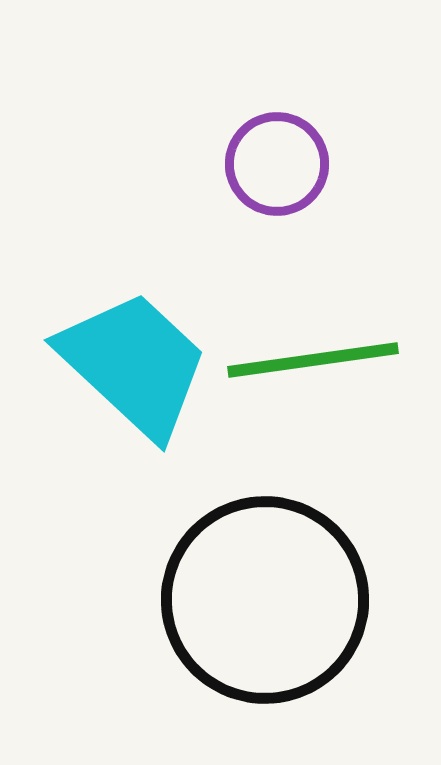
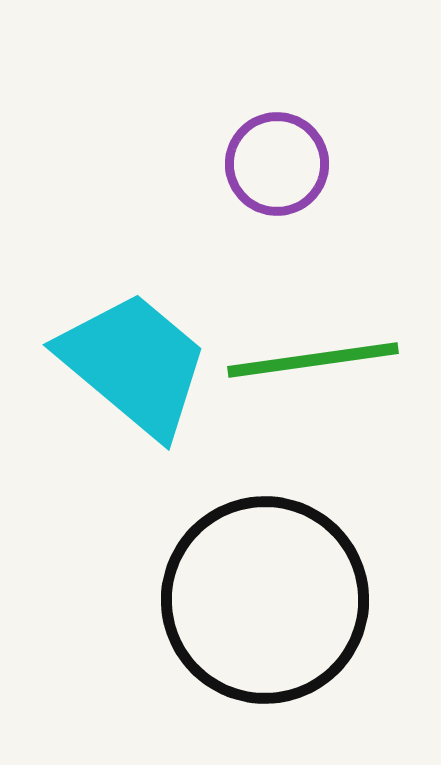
cyan trapezoid: rotated 3 degrees counterclockwise
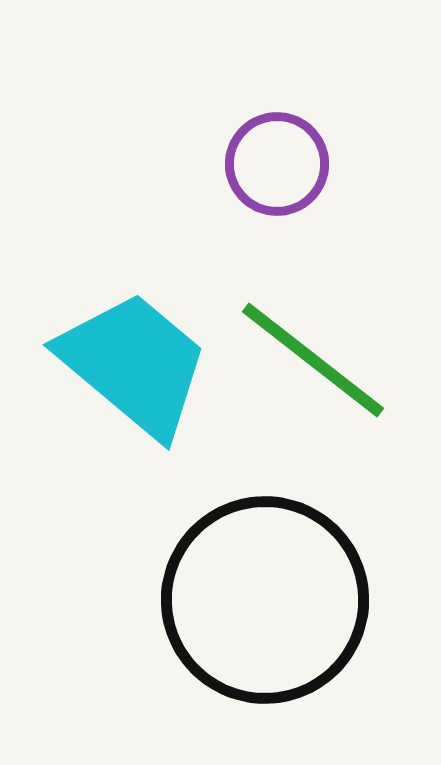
green line: rotated 46 degrees clockwise
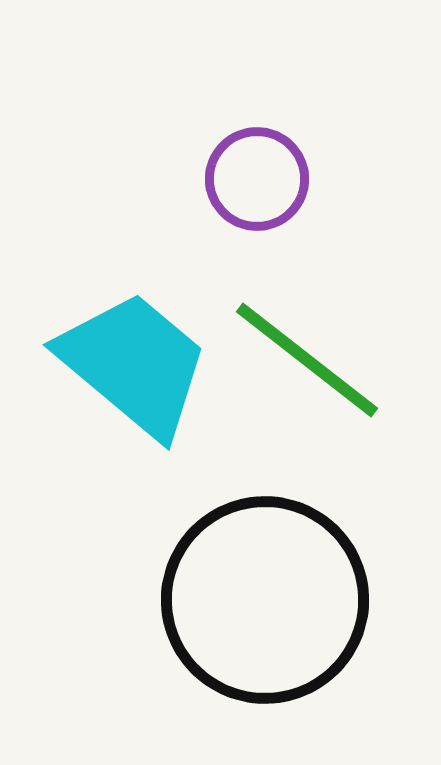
purple circle: moved 20 px left, 15 px down
green line: moved 6 px left
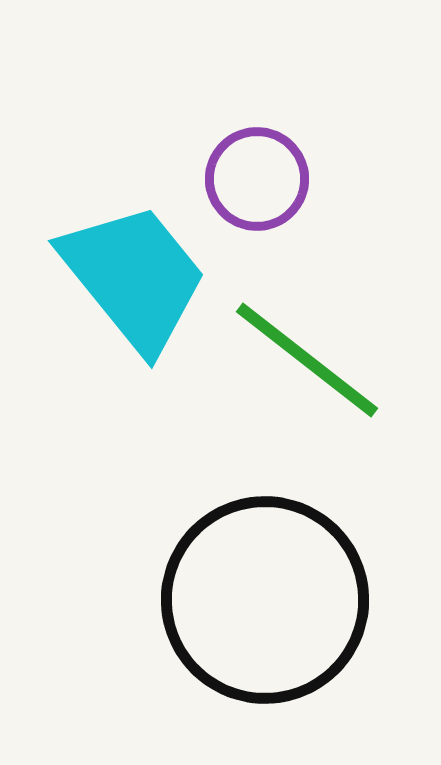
cyan trapezoid: moved 87 px up; rotated 11 degrees clockwise
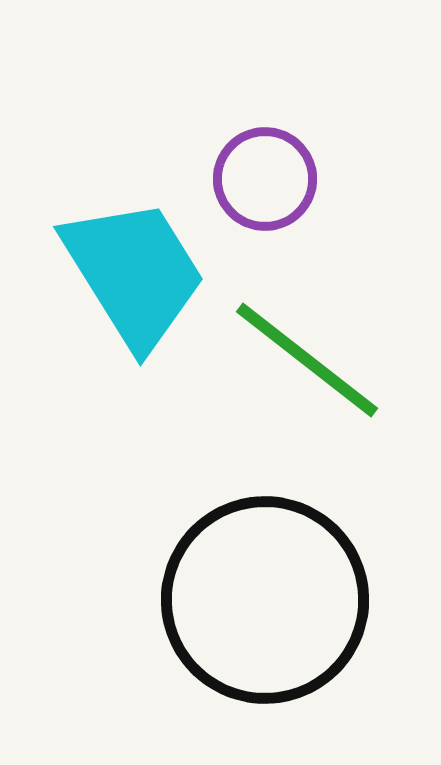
purple circle: moved 8 px right
cyan trapezoid: moved 4 px up; rotated 7 degrees clockwise
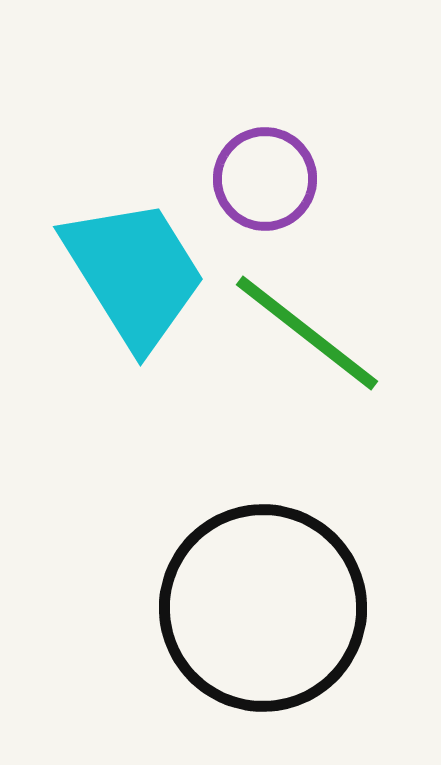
green line: moved 27 px up
black circle: moved 2 px left, 8 px down
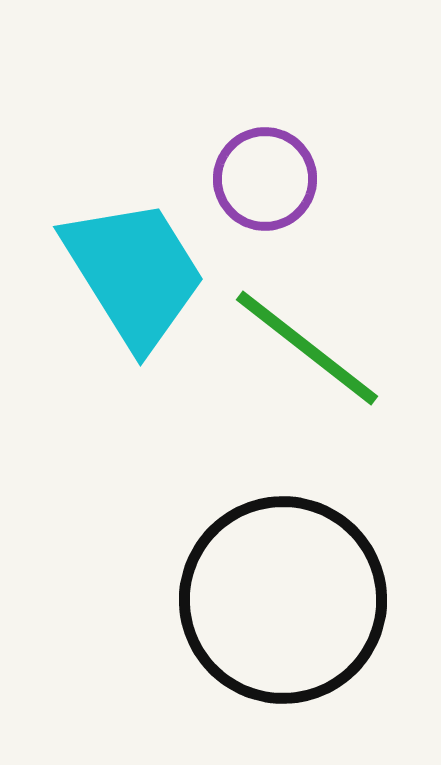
green line: moved 15 px down
black circle: moved 20 px right, 8 px up
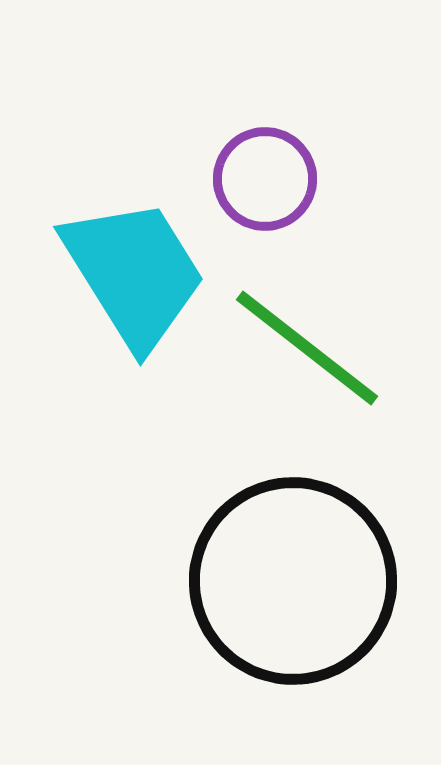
black circle: moved 10 px right, 19 px up
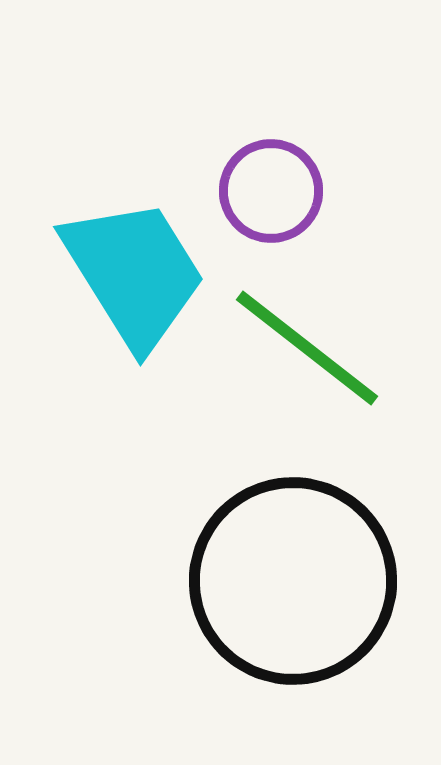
purple circle: moved 6 px right, 12 px down
